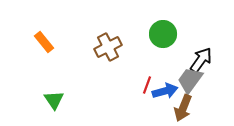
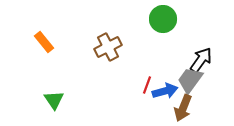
green circle: moved 15 px up
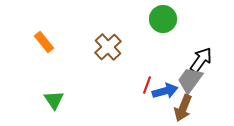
brown cross: rotated 16 degrees counterclockwise
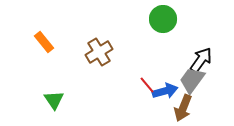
brown cross: moved 9 px left, 5 px down; rotated 12 degrees clockwise
gray trapezoid: moved 2 px right
red line: rotated 60 degrees counterclockwise
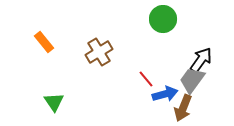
red line: moved 1 px left, 6 px up
blue arrow: moved 3 px down
green triangle: moved 2 px down
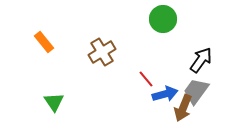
brown cross: moved 3 px right
gray trapezoid: moved 4 px right, 11 px down
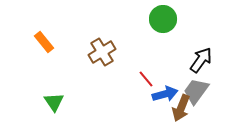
brown arrow: moved 2 px left
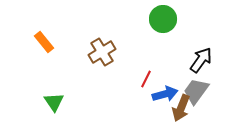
red line: rotated 66 degrees clockwise
